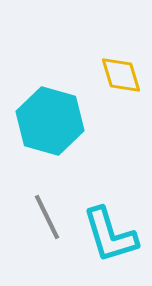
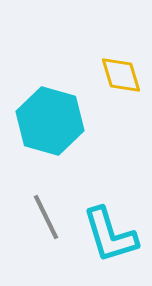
gray line: moved 1 px left
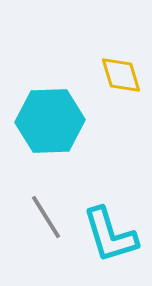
cyan hexagon: rotated 18 degrees counterclockwise
gray line: rotated 6 degrees counterclockwise
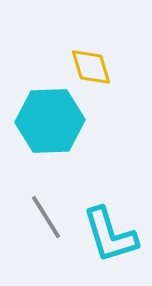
yellow diamond: moved 30 px left, 8 px up
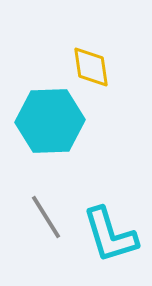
yellow diamond: rotated 9 degrees clockwise
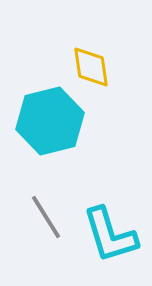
cyan hexagon: rotated 12 degrees counterclockwise
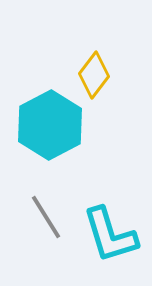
yellow diamond: moved 3 px right, 8 px down; rotated 45 degrees clockwise
cyan hexagon: moved 4 px down; rotated 14 degrees counterclockwise
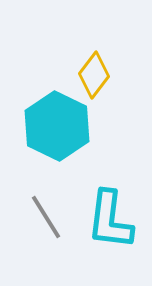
cyan hexagon: moved 7 px right, 1 px down; rotated 6 degrees counterclockwise
cyan L-shape: moved 15 px up; rotated 24 degrees clockwise
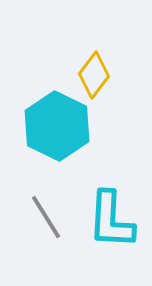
cyan L-shape: moved 1 px right; rotated 4 degrees counterclockwise
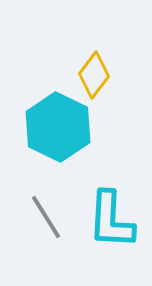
cyan hexagon: moved 1 px right, 1 px down
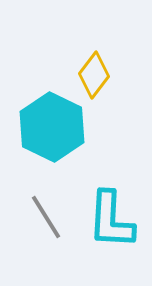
cyan hexagon: moved 6 px left
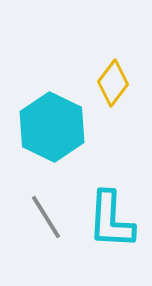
yellow diamond: moved 19 px right, 8 px down
